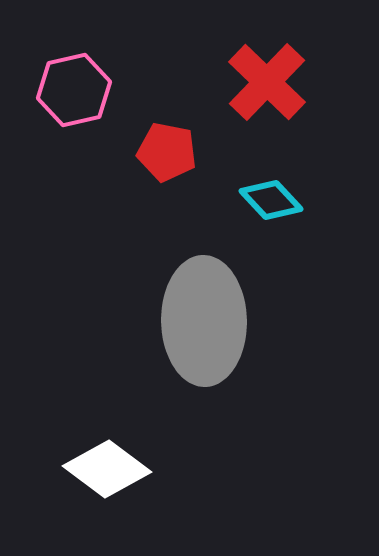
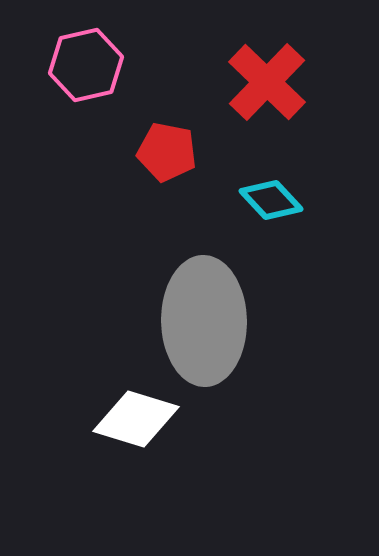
pink hexagon: moved 12 px right, 25 px up
white diamond: moved 29 px right, 50 px up; rotated 20 degrees counterclockwise
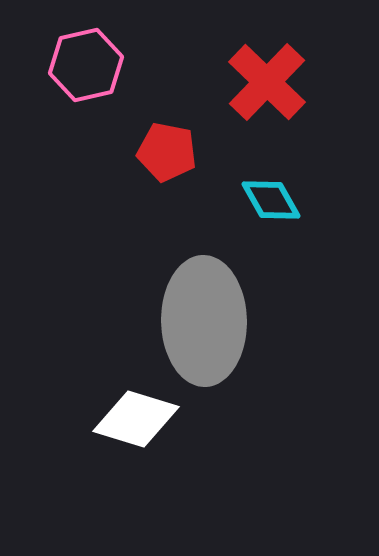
cyan diamond: rotated 14 degrees clockwise
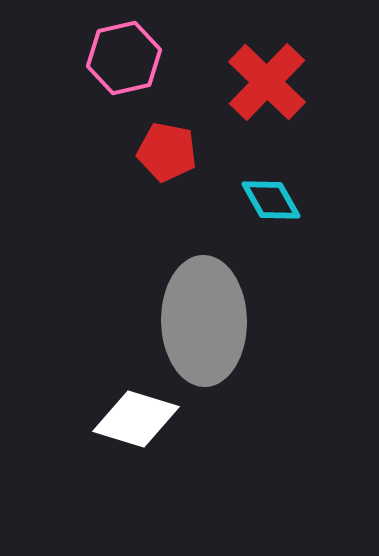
pink hexagon: moved 38 px right, 7 px up
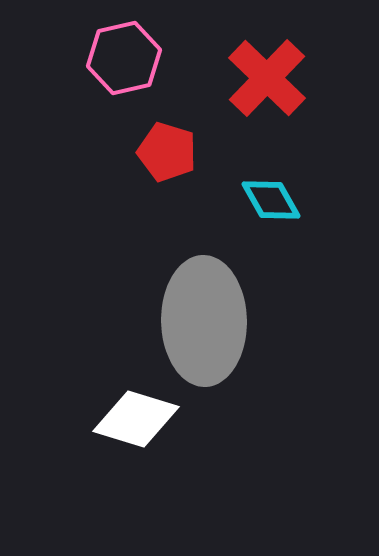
red cross: moved 4 px up
red pentagon: rotated 6 degrees clockwise
